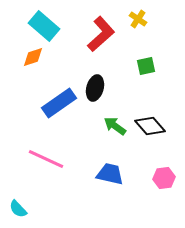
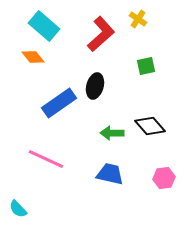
orange diamond: rotated 70 degrees clockwise
black ellipse: moved 2 px up
green arrow: moved 3 px left, 7 px down; rotated 35 degrees counterclockwise
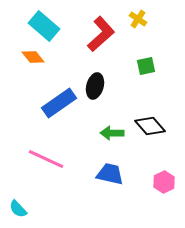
pink hexagon: moved 4 px down; rotated 20 degrees counterclockwise
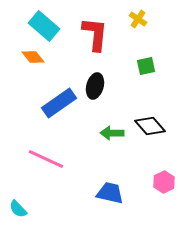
red L-shape: moved 6 px left; rotated 42 degrees counterclockwise
blue trapezoid: moved 19 px down
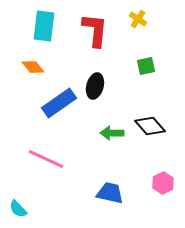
cyan rectangle: rotated 56 degrees clockwise
red L-shape: moved 4 px up
orange diamond: moved 10 px down
pink hexagon: moved 1 px left, 1 px down
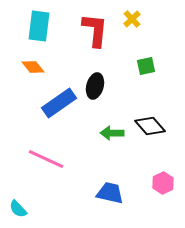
yellow cross: moved 6 px left; rotated 12 degrees clockwise
cyan rectangle: moved 5 px left
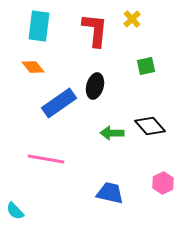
pink line: rotated 15 degrees counterclockwise
cyan semicircle: moved 3 px left, 2 px down
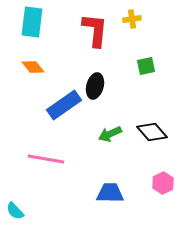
yellow cross: rotated 36 degrees clockwise
cyan rectangle: moved 7 px left, 4 px up
blue rectangle: moved 5 px right, 2 px down
black diamond: moved 2 px right, 6 px down
green arrow: moved 2 px left, 1 px down; rotated 25 degrees counterclockwise
blue trapezoid: rotated 12 degrees counterclockwise
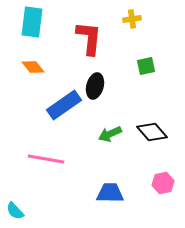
red L-shape: moved 6 px left, 8 px down
pink hexagon: rotated 15 degrees clockwise
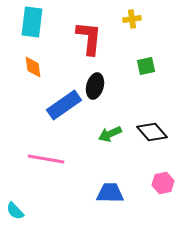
orange diamond: rotated 30 degrees clockwise
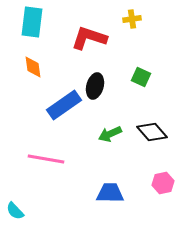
red L-shape: rotated 78 degrees counterclockwise
green square: moved 5 px left, 11 px down; rotated 36 degrees clockwise
